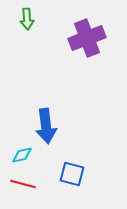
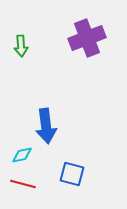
green arrow: moved 6 px left, 27 px down
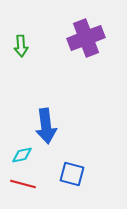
purple cross: moved 1 px left
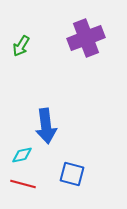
green arrow: rotated 35 degrees clockwise
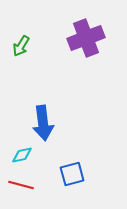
blue arrow: moved 3 px left, 3 px up
blue square: rotated 30 degrees counterclockwise
red line: moved 2 px left, 1 px down
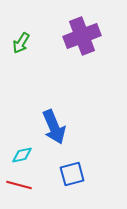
purple cross: moved 4 px left, 2 px up
green arrow: moved 3 px up
blue arrow: moved 11 px right, 4 px down; rotated 16 degrees counterclockwise
red line: moved 2 px left
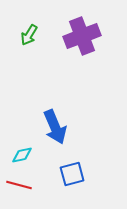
green arrow: moved 8 px right, 8 px up
blue arrow: moved 1 px right
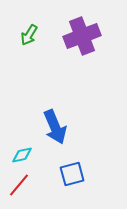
red line: rotated 65 degrees counterclockwise
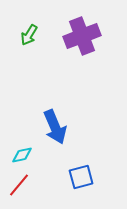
blue square: moved 9 px right, 3 px down
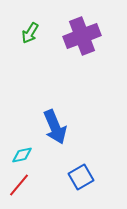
green arrow: moved 1 px right, 2 px up
blue square: rotated 15 degrees counterclockwise
